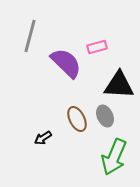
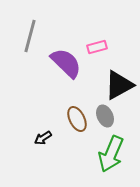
black triangle: rotated 32 degrees counterclockwise
green arrow: moved 3 px left, 3 px up
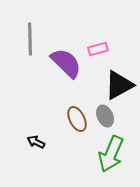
gray line: moved 3 px down; rotated 16 degrees counterclockwise
pink rectangle: moved 1 px right, 2 px down
black arrow: moved 7 px left, 4 px down; rotated 60 degrees clockwise
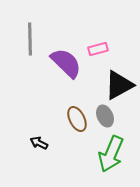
black arrow: moved 3 px right, 1 px down
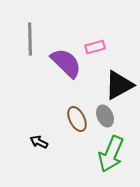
pink rectangle: moved 3 px left, 2 px up
black arrow: moved 1 px up
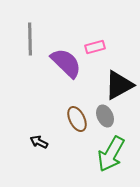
green arrow: rotated 6 degrees clockwise
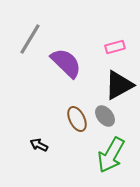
gray line: rotated 32 degrees clockwise
pink rectangle: moved 20 px right
gray ellipse: rotated 15 degrees counterclockwise
black arrow: moved 3 px down
green arrow: moved 1 px down
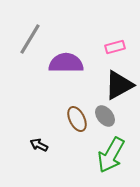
purple semicircle: rotated 44 degrees counterclockwise
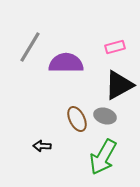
gray line: moved 8 px down
gray ellipse: rotated 35 degrees counterclockwise
black arrow: moved 3 px right, 1 px down; rotated 24 degrees counterclockwise
green arrow: moved 8 px left, 2 px down
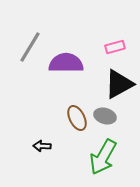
black triangle: moved 1 px up
brown ellipse: moved 1 px up
